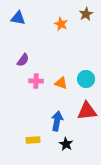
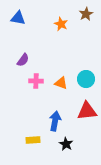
blue arrow: moved 2 px left
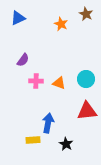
brown star: rotated 16 degrees counterclockwise
blue triangle: rotated 35 degrees counterclockwise
orange triangle: moved 2 px left
blue arrow: moved 7 px left, 2 px down
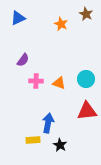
black star: moved 6 px left, 1 px down
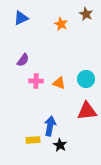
blue triangle: moved 3 px right
blue arrow: moved 2 px right, 3 px down
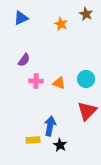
purple semicircle: moved 1 px right
red triangle: rotated 40 degrees counterclockwise
